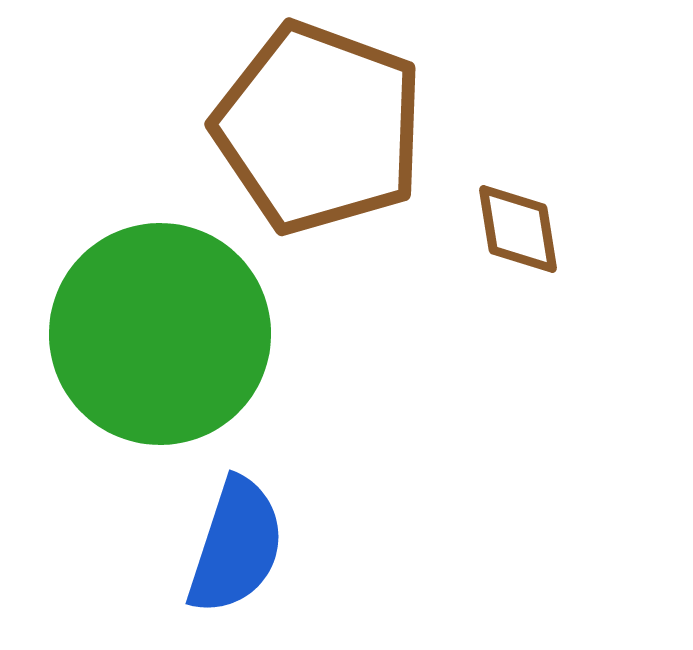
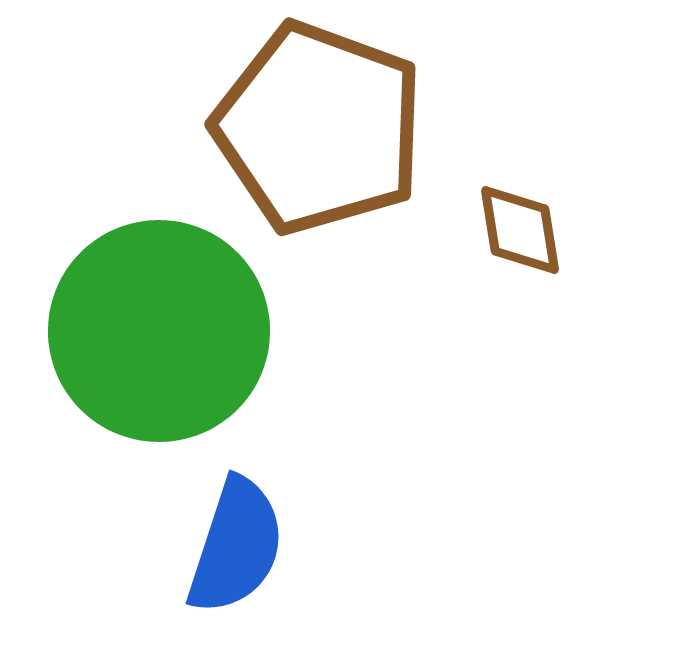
brown diamond: moved 2 px right, 1 px down
green circle: moved 1 px left, 3 px up
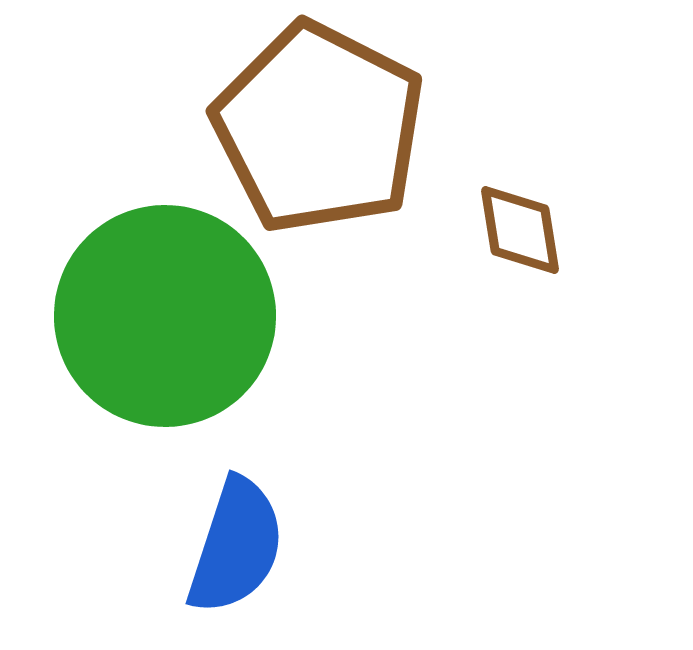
brown pentagon: rotated 7 degrees clockwise
green circle: moved 6 px right, 15 px up
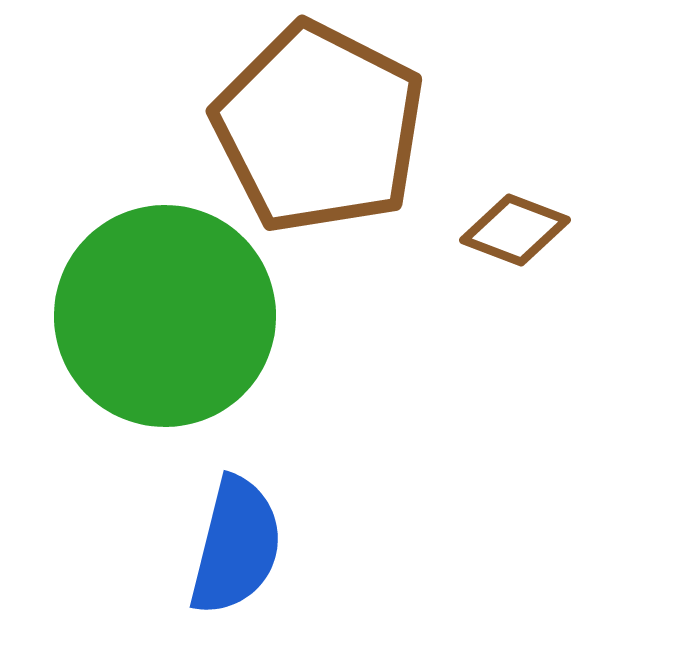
brown diamond: moved 5 px left; rotated 60 degrees counterclockwise
blue semicircle: rotated 4 degrees counterclockwise
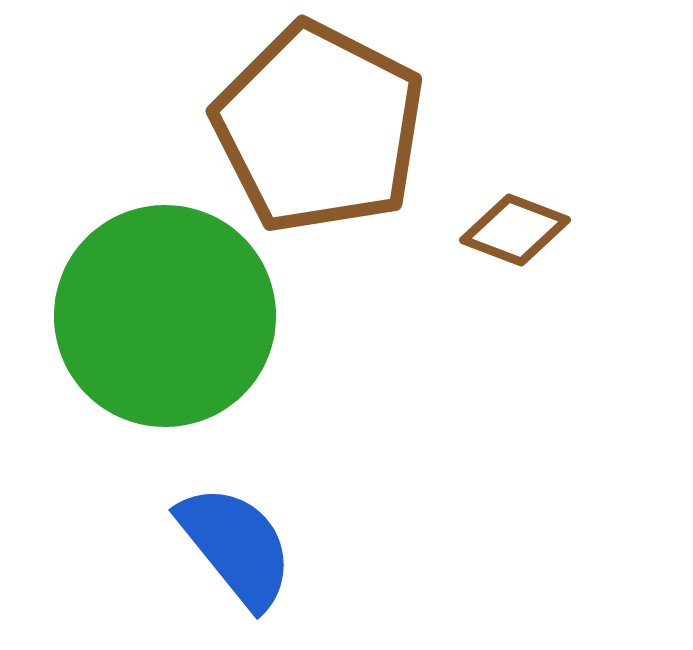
blue semicircle: rotated 53 degrees counterclockwise
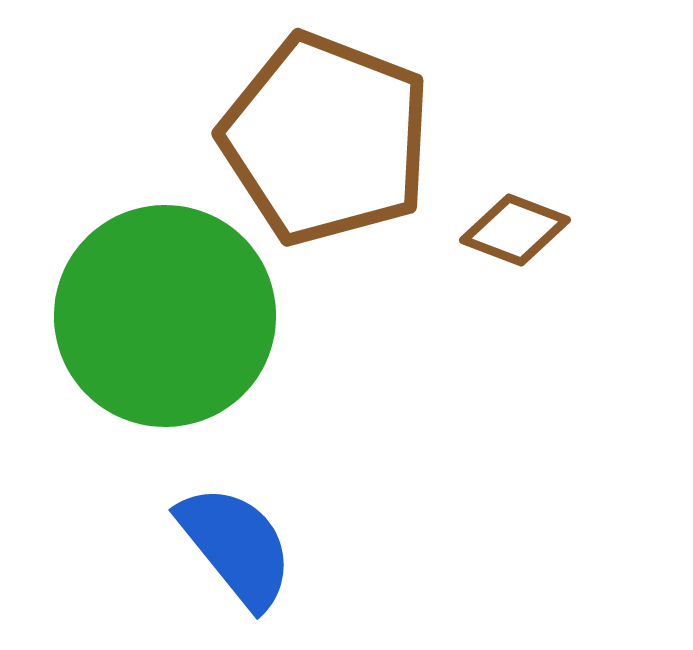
brown pentagon: moved 7 px right, 11 px down; rotated 6 degrees counterclockwise
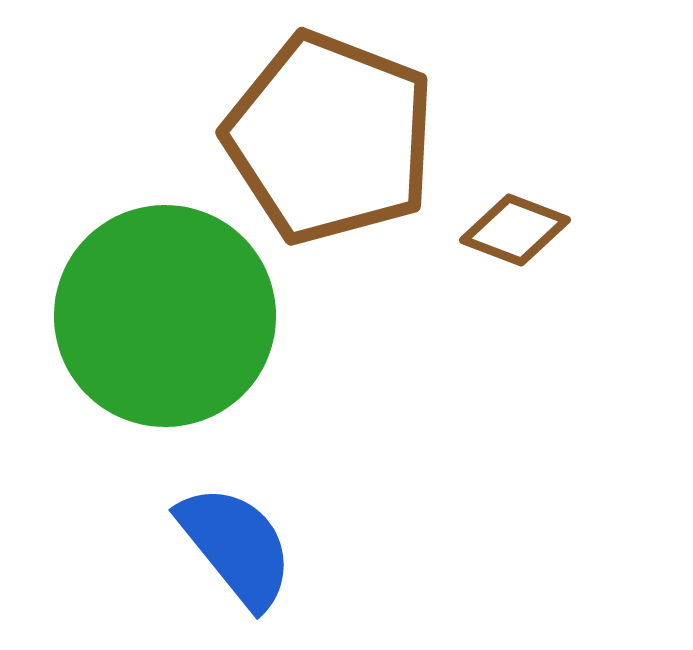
brown pentagon: moved 4 px right, 1 px up
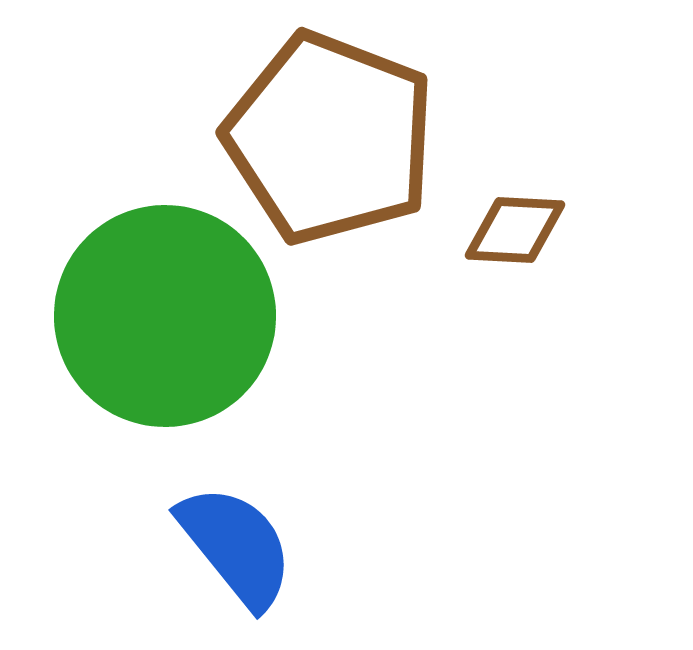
brown diamond: rotated 18 degrees counterclockwise
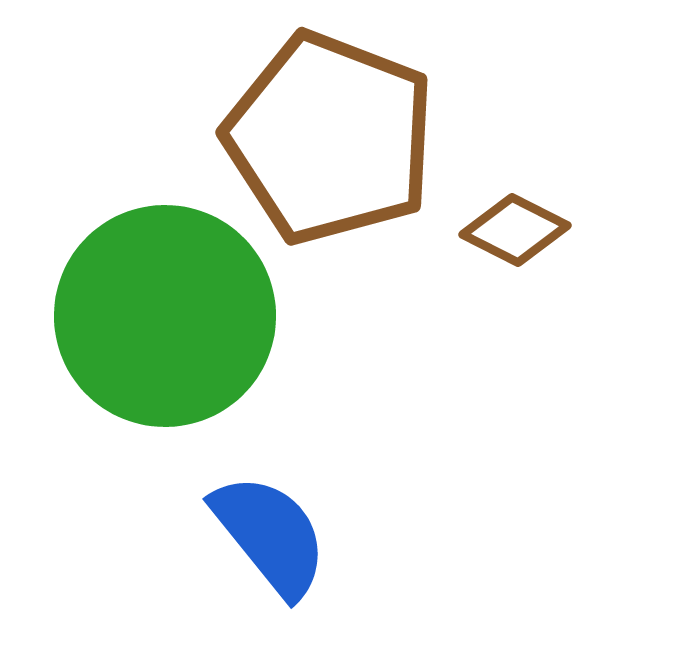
brown diamond: rotated 24 degrees clockwise
blue semicircle: moved 34 px right, 11 px up
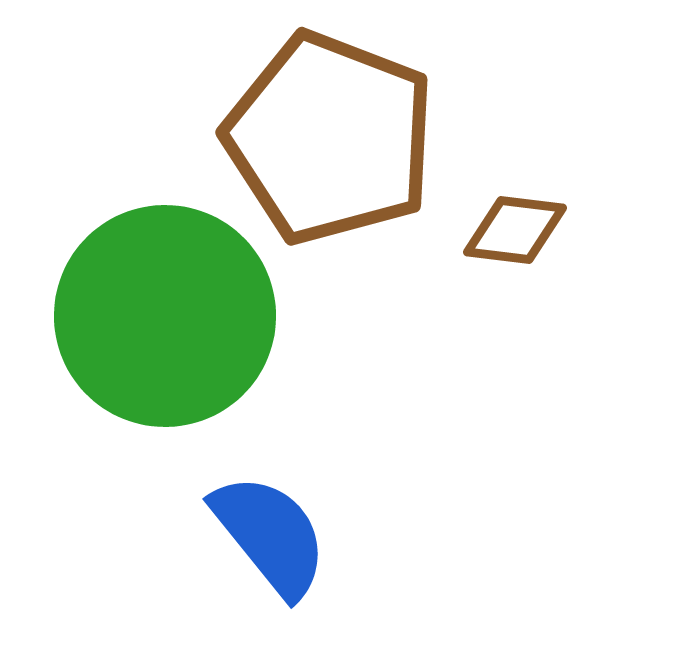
brown diamond: rotated 20 degrees counterclockwise
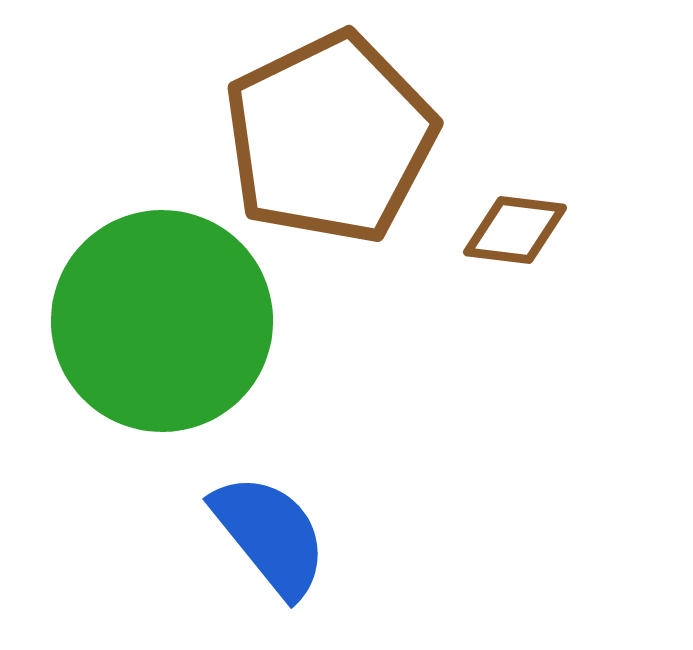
brown pentagon: rotated 25 degrees clockwise
green circle: moved 3 px left, 5 px down
